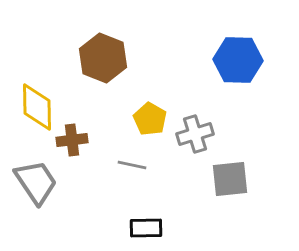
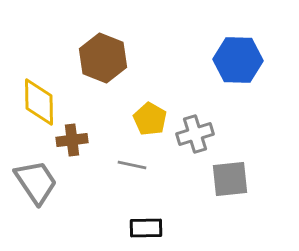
yellow diamond: moved 2 px right, 5 px up
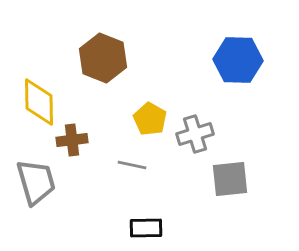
gray trapezoid: rotated 18 degrees clockwise
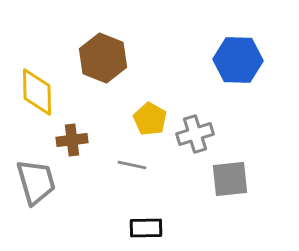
yellow diamond: moved 2 px left, 10 px up
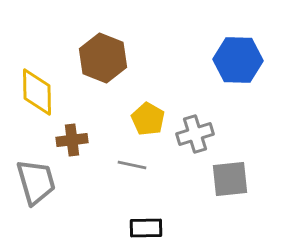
yellow pentagon: moved 2 px left
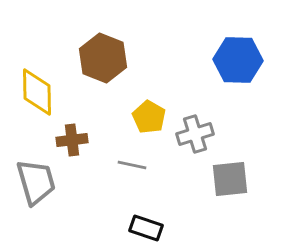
yellow pentagon: moved 1 px right, 2 px up
black rectangle: rotated 20 degrees clockwise
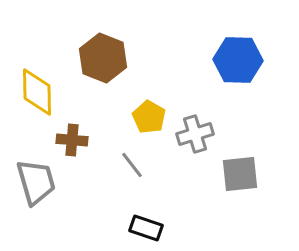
brown cross: rotated 12 degrees clockwise
gray line: rotated 40 degrees clockwise
gray square: moved 10 px right, 5 px up
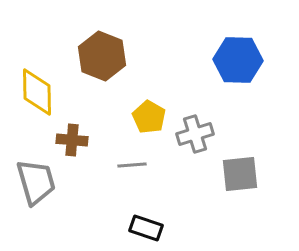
brown hexagon: moved 1 px left, 2 px up
gray line: rotated 56 degrees counterclockwise
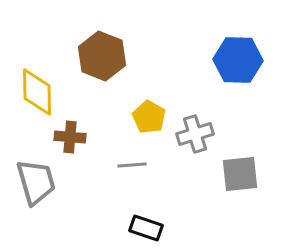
brown cross: moved 2 px left, 3 px up
